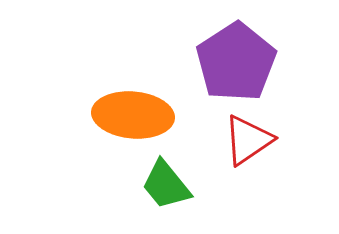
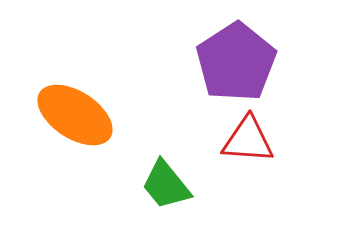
orange ellipse: moved 58 px left; rotated 28 degrees clockwise
red triangle: rotated 38 degrees clockwise
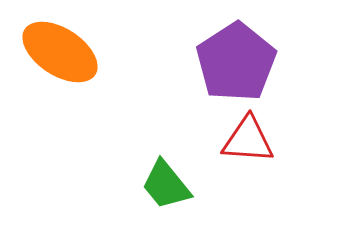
orange ellipse: moved 15 px left, 63 px up
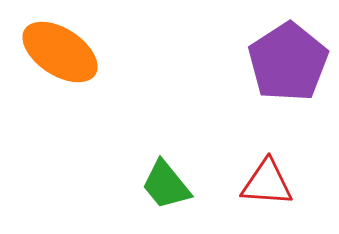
purple pentagon: moved 52 px right
red triangle: moved 19 px right, 43 px down
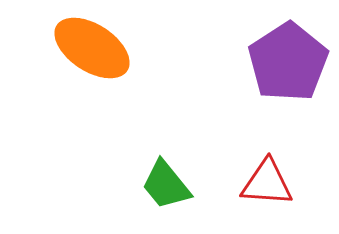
orange ellipse: moved 32 px right, 4 px up
